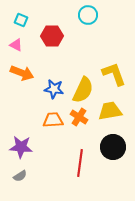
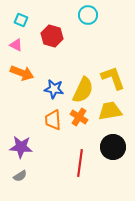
red hexagon: rotated 15 degrees clockwise
yellow L-shape: moved 1 px left, 4 px down
orange trapezoid: rotated 90 degrees counterclockwise
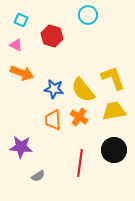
yellow semicircle: rotated 116 degrees clockwise
yellow trapezoid: moved 4 px right
black circle: moved 1 px right, 3 px down
gray semicircle: moved 18 px right
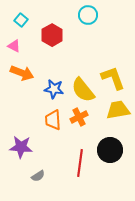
cyan square: rotated 16 degrees clockwise
red hexagon: moved 1 px up; rotated 15 degrees clockwise
pink triangle: moved 2 px left, 1 px down
yellow trapezoid: moved 4 px right, 1 px up
orange cross: rotated 30 degrees clockwise
black circle: moved 4 px left
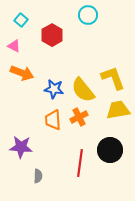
gray semicircle: rotated 56 degrees counterclockwise
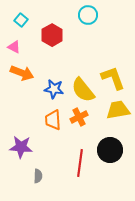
pink triangle: moved 1 px down
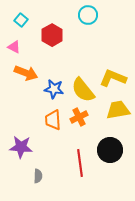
orange arrow: moved 4 px right
yellow L-shape: rotated 48 degrees counterclockwise
red line: rotated 16 degrees counterclockwise
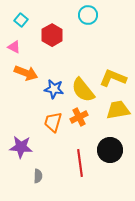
orange trapezoid: moved 2 px down; rotated 20 degrees clockwise
